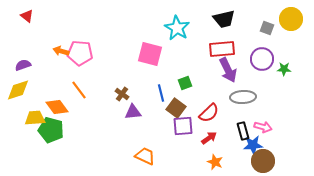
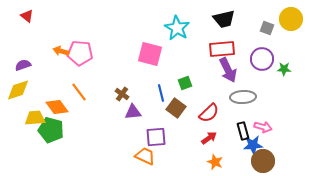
orange line: moved 2 px down
purple square: moved 27 px left, 11 px down
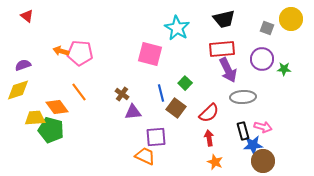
green square: rotated 24 degrees counterclockwise
red arrow: rotated 63 degrees counterclockwise
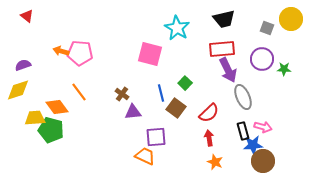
gray ellipse: rotated 70 degrees clockwise
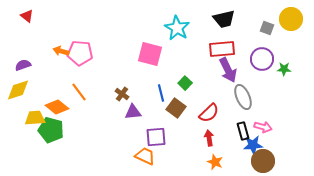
orange diamond: rotated 15 degrees counterclockwise
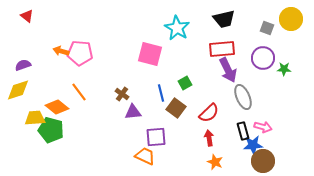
purple circle: moved 1 px right, 1 px up
green square: rotated 16 degrees clockwise
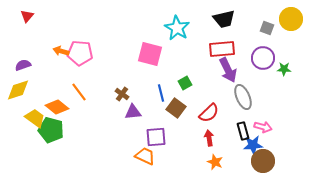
red triangle: rotated 32 degrees clockwise
yellow trapezoid: rotated 40 degrees clockwise
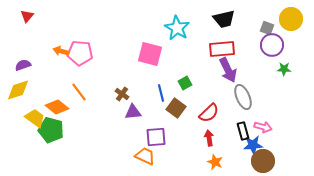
purple circle: moved 9 px right, 13 px up
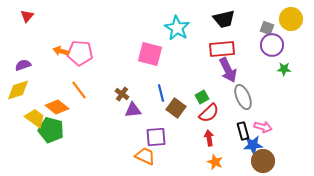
green square: moved 17 px right, 14 px down
orange line: moved 2 px up
purple triangle: moved 2 px up
